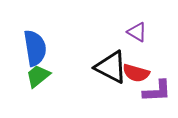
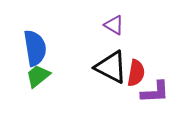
purple triangle: moved 23 px left, 7 px up
red semicircle: rotated 96 degrees counterclockwise
purple L-shape: moved 2 px left, 1 px down
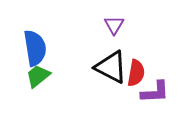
purple triangle: rotated 30 degrees clockwise
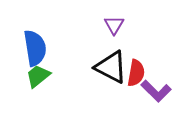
purple L-shape: moved 1 px right, 1 px up; rotated 48 degrees clockwise
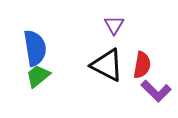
black triangle: moved 4 px left, 2 px up
red semicircle: moved 6 px right, 8 px up
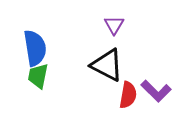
red semicircle: moved 14 px left, 30 px down
green trapezoid: rotated 40 degrees counterclockwise
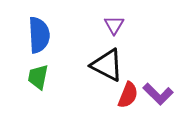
blue semicircle: moved 4 px right, 13 px up; rotated 6 degrees clockwise
green trapezoid: moved 1 px down
purple L-shape: moved 2 px right, 3 px down
red semicircle: rotated 12 degrees clockwise
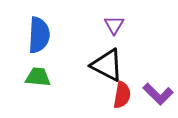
blue semicircle: rotated 6 degrees clockwise
green trapezoid: rotated 84 degrees clockwise
red semicircle: moved 6 px left; rotated 12 degrees counterclockwise
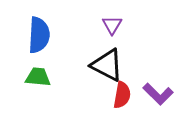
purple triangle: moved 2 px left
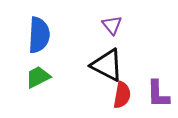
purple triangle: rotated 10 degrees counterclockwise
green trapezoid: rotated 32 degrees counterclockwise
purple L-shape: rotated 44 degrees clockwise
